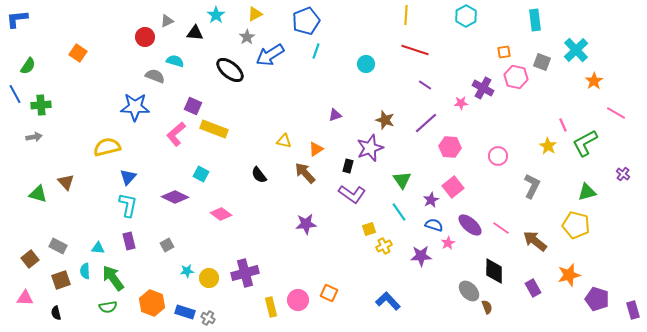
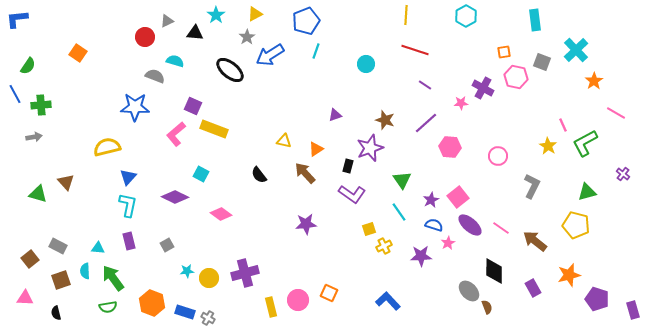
pink square at (453, 187): moved 5 px right, 10 px down
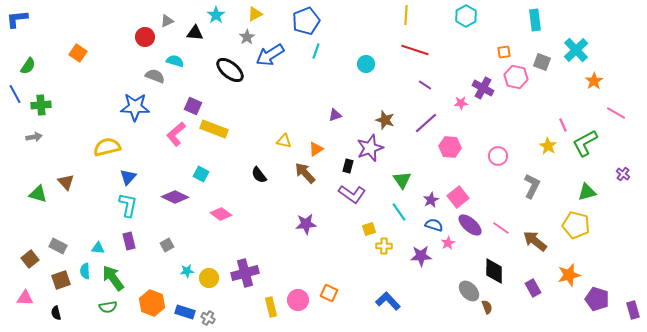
yellow cross at (384, 246): rotated 28 degrees clockwise
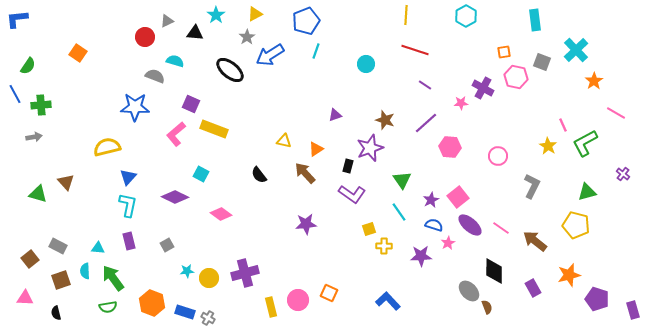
purple square at (193, 106): moved 2 px left, 2 px up
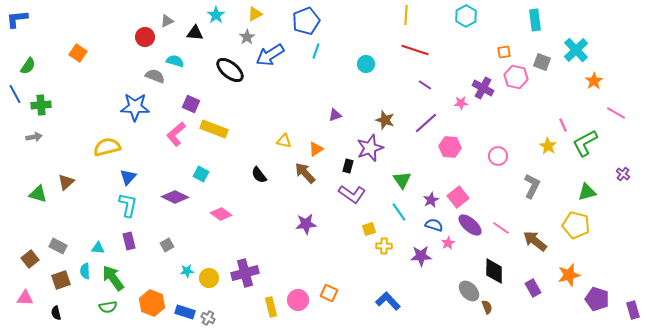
brown triangle at (66, 182): rotated 30 degrees clockwise
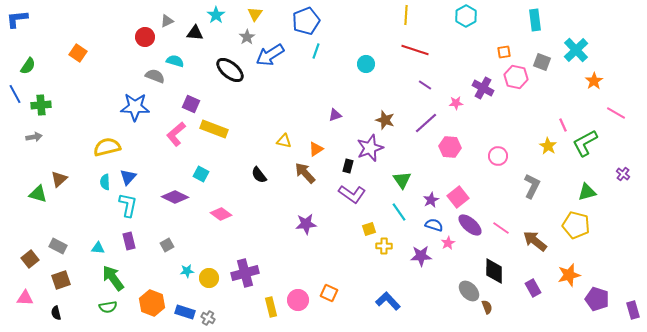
yellow triangle at (255, 14): rotated 28 degrees counterclockwise
pink star at (461, 103): moved 5 px left
brown triangle at (66, 182): moved 7 px left, 3 px up
cyan semicircle at (85, 271): moved 20 px right, 89 px up
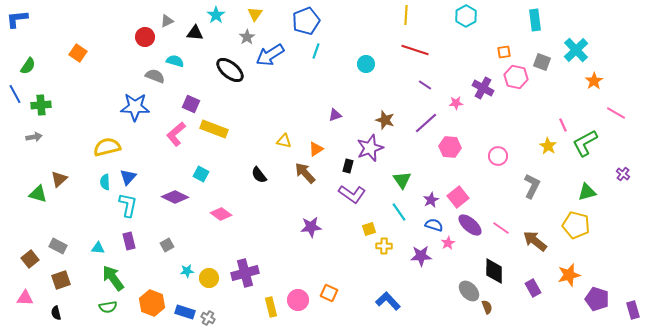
purple star at (306, 224): moved 5 px right, 3 px down
